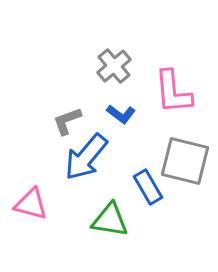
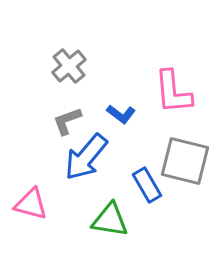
gray cross: moved 45 px left
blue rectangle: moved 1 px left, 2 px up
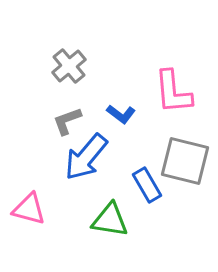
pink triangle: moved 2 px left, 5 px down
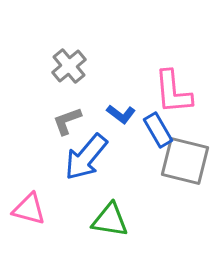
blue rectangle: moved 11 px right, 55 px up
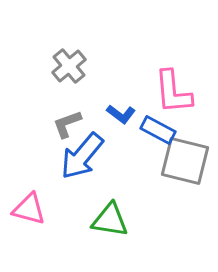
gray L-shape: moved 3 px down
blue rectangle: rotated 32 degrees counterclockwise
blue arrow: moved 4 px left, 1 px up
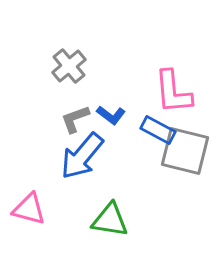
blue L-shape: moved 10 px left, 1 px down
gray L-shape: moved 8 px right, 5 px up
gray square: moved 10 px up
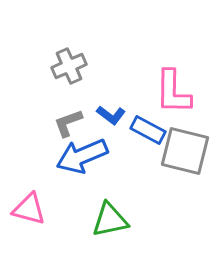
gray cross: rotated 16 degrees clockwise
pink L-shape: rotated 6 degrees clockwise
gray L-shape: moved 7 px left, 4 px down
blue rectangle: moved 10 px left
blue arrow: rotated 27 degrees clockwise
green triangle: rotated 21 degrees counterclockwise
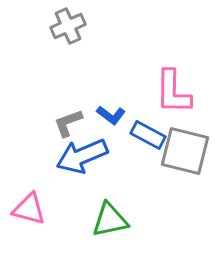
gray cross: moved 1 px left, 40 px up
blue rectangle: moved 5 px down
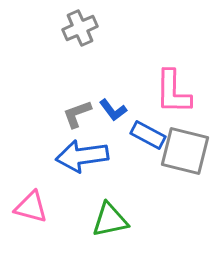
gray cross: moved 12 px right, 2 px down
blue L-shape: moved 2 px right, 5 px up; rotated 16 degrees clockwise
gray L-shape: moved 9 px right, 9 px up
blue arrow: rotated 15 degrees clockwise
pink triangle: moved 2 px right, 2 px up
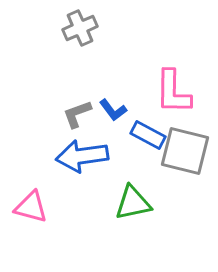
green triangle: moved 23 px right, 17 px up
